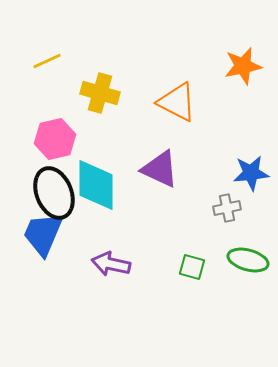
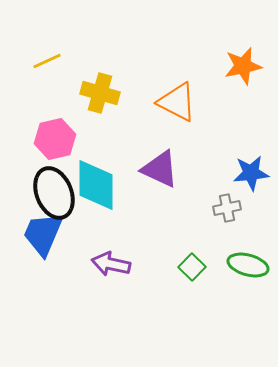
green ellipse: moved 5 px down
green square: rotated 28 degrees clockwise
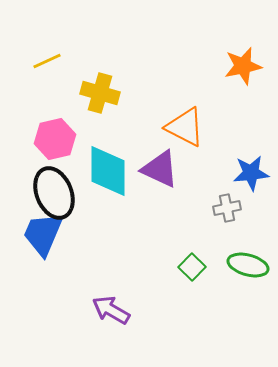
orange triangle: moved 8 px right, 25 px down
cyan diamond: moved 12 px right, 14 px up
purple arrow: moved 46 px down; rotated 18 degrees clockwise
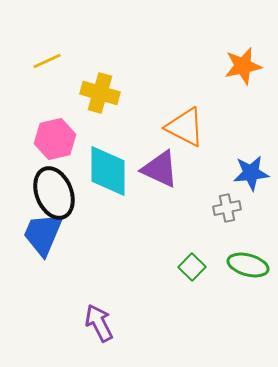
purple arrow: moved 12 px left, 13 px down; rotated 33 degrees clockwise
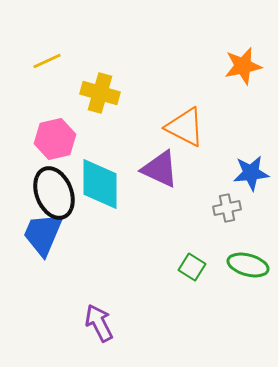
cyan diamond: moved 8 px left, 13 px down
green square: rotated 12 degrees counterclockwise
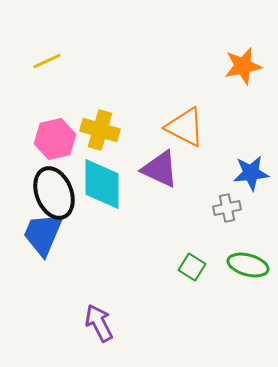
yellow cross: moved 37 px down
cyan diamond: moved 2 px right
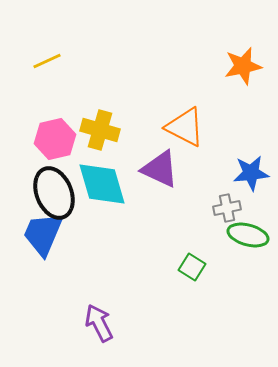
cyan diamond: rotated 16 degrees counterclockwise
green ellipse: moved 30 px up
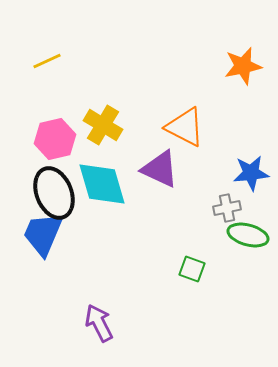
yellow cross: moved 3 px right, 5 px up; rotated 15 degrees clockwise
green square: moved 2 px down; rotated 12 degrees counterclockwise
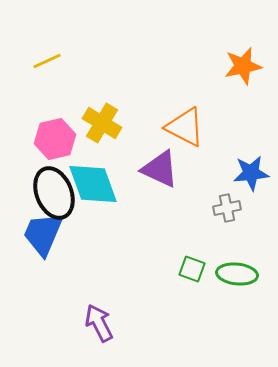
yellow cross: moved 1 px left, 2 px up
cyan diamond: moved 9 px left; rotated 4 degrees counterclockwise
green ellipse: moved 11 px left, 39 px down; rotated 9 degrees counterclockwise
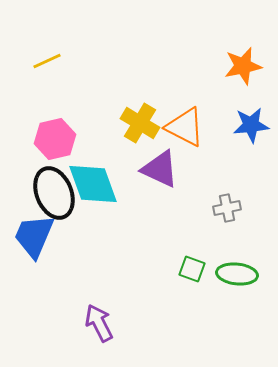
yellow cross: moved 38 px right
blue star: moved 48 px up
blue trapezoid: moved 9 px left, 2 px down
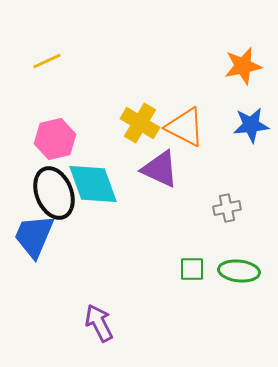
green square: rotated 20 degrees counterclockwise
green ellipse: moved 2 px right, 3 px up
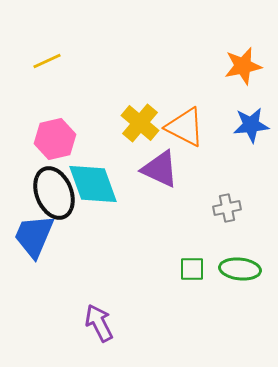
yellow cross: rotated 9 degrees clockwise
green ellipse: moved 1 px right, 2 px up
